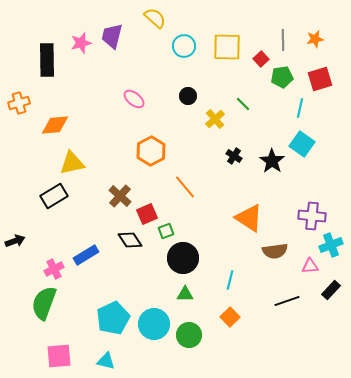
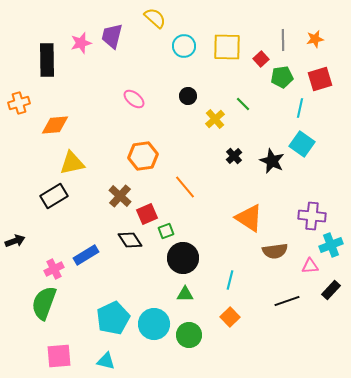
orange hexagon at (151, 151): moved 8 px left, 5 px down; rotated 20 degrees clockwise
black cross at (234, 156): rotated 14 degrees clockwise
black star at (272, 161): rotated 10 degrees counterclockwise
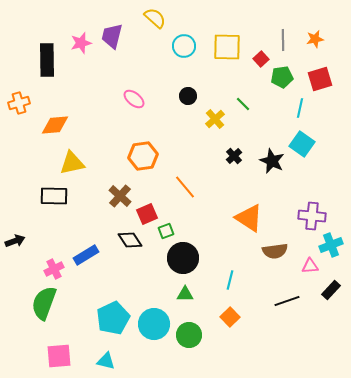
black rectangle at (54, 196): rotated 32 degrees clockwise
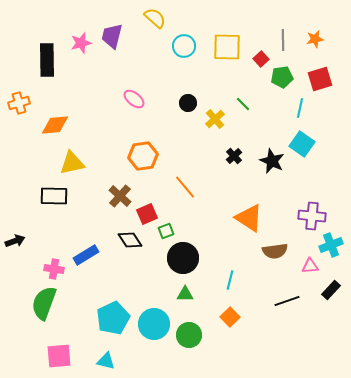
black circle at (188, 96): moved 7 px down
pink cross at (54, 269): rotated 36 degrees clockwise
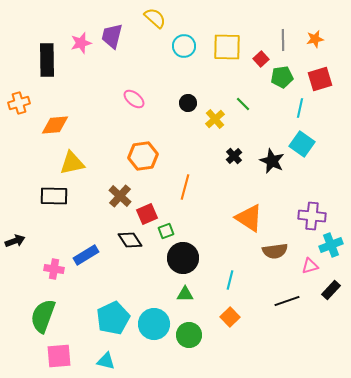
orange line at (185, 187): rotated 55 degrees clockwise
pink triangle at (310, 266): rotated 12 degrees counterclockwise
green semicircle at (44, 303): moved 1 px left, 13 px down
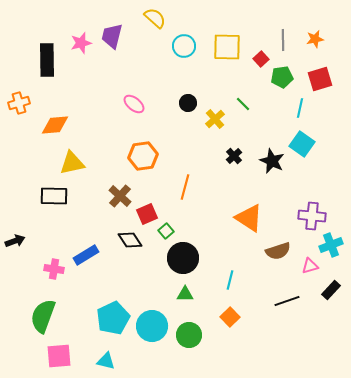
pink ellipse at (134, 99): moved 5 px down
green square at (166, 231): rotated 21 degrees counterclockwise
brown semicircle at (275, 251): moved 3 px right; rotated 10 degrees counterclockwise
cyan circle at (154, 324): moved 2 px left, 2 px down
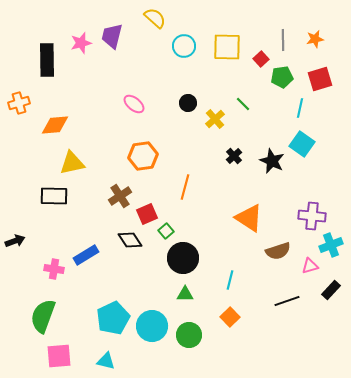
brown cross at (120, 196): rotated 15 degrees clockwise
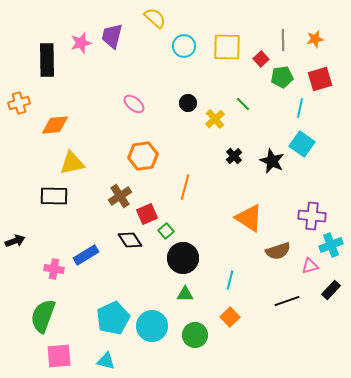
green circle at (189, 335): moved 6 px right
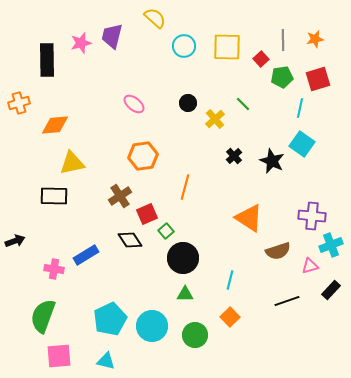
red square at (320, 79): moved 2 px left
cyan pentagon at (113, 318): moved 3 px left, 1 px down
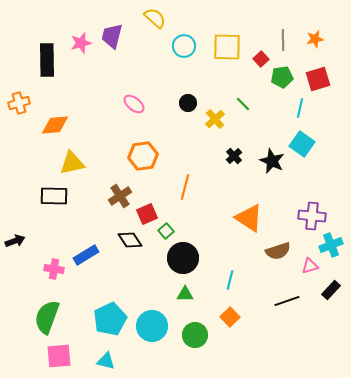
green semicircle at (43, 316): moved 4 px right, 1 px down
